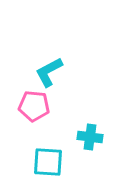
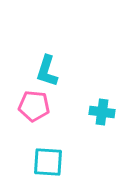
cyan L-shape: moved 2 px left, 1 px up; rotated 44 degrees counterclockwise
cyan cross: moved 12 px right, 25 px up
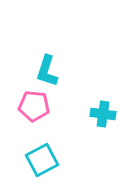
cyan cross: moved 1 px right, 2 px down
cyan square: moved 6 px left, 2 px up; rotated 32 degrees counterclockwise
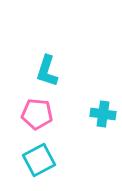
pink pentagon: moved 3 px right, 8 px down
cyan square: moved 3 px left
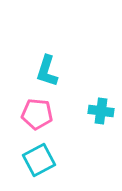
cyan cross: moved 2 px left, 3 px up
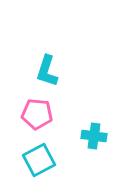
cyan cross: moved 7 px left, 25 px down
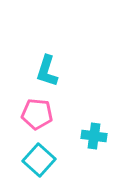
cyan square: rotated 20 degrees counterclockwise
